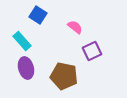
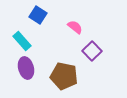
purple square: rotated 18 degrees counterclockwise
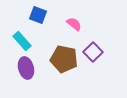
blue square: rotated 12 degrees counterclockwise
pink semicircle: moved 1 px left, 3 px up
purple square: moved 1 px right, 1 px down
brown pentagon: moved 17 px up
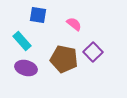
blue square: rotated 12 degrees counterclockwise
purple ellipse: rotated 60 degrees counterclockwise
